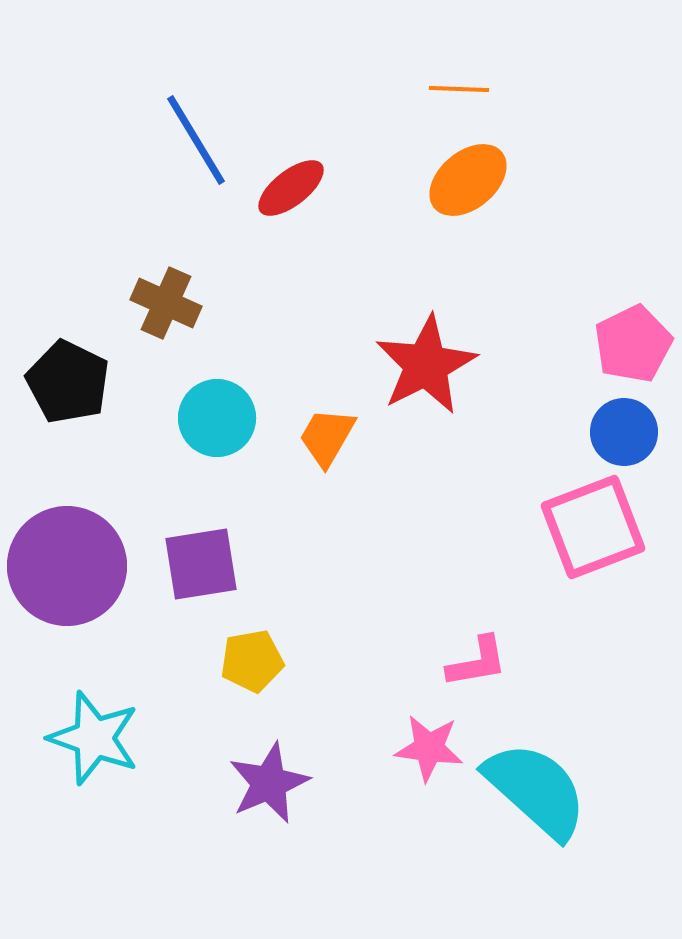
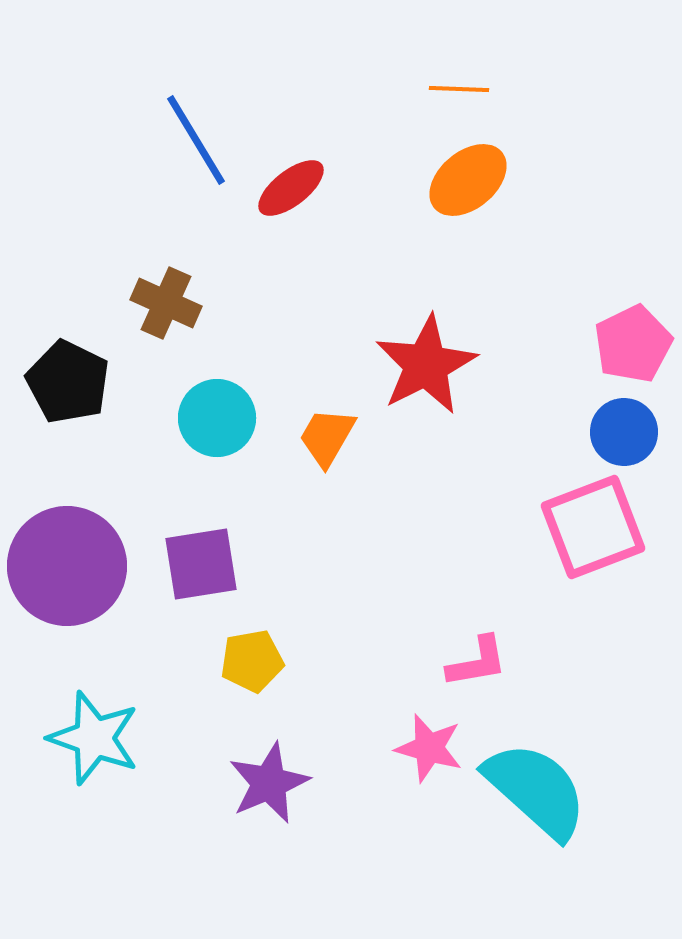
pink star: rotated 8 degrees clockwise
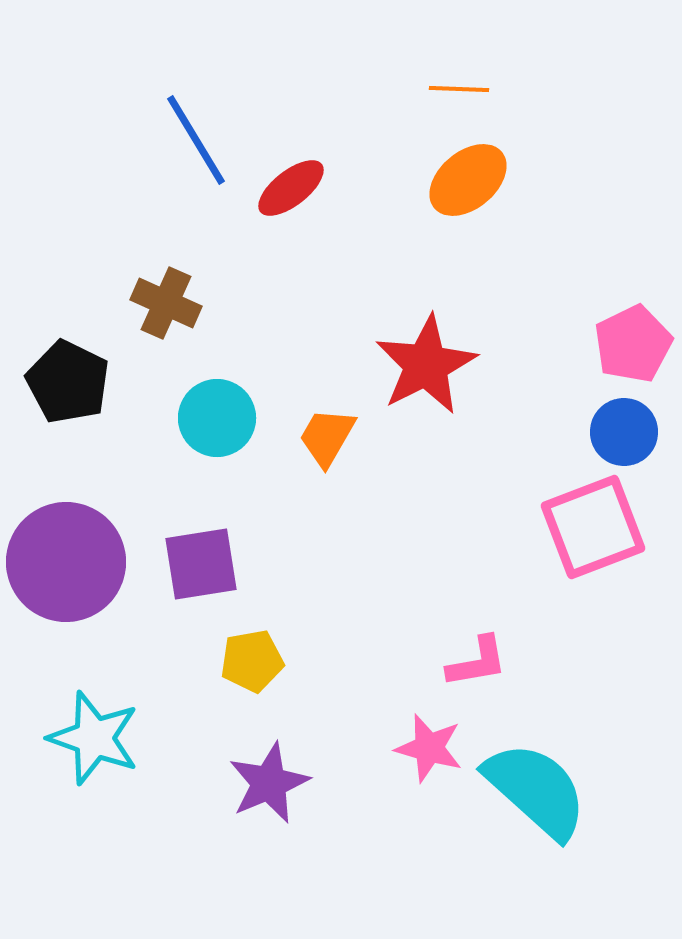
purple circle: moved 1 px left, 4 px up
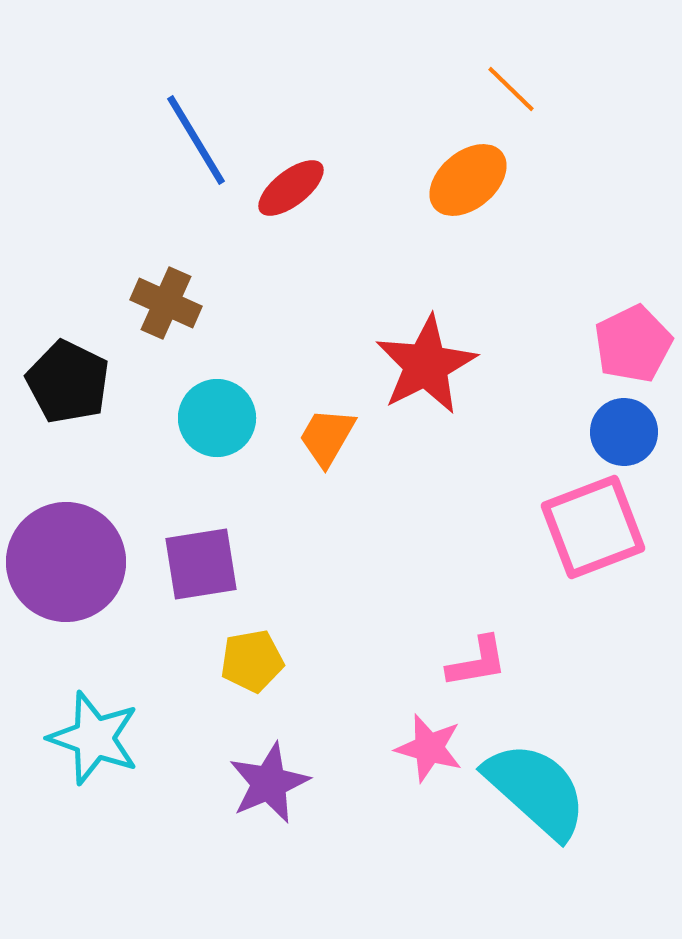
orange line: moved 52 px right; rotated 42 degrees clockwise
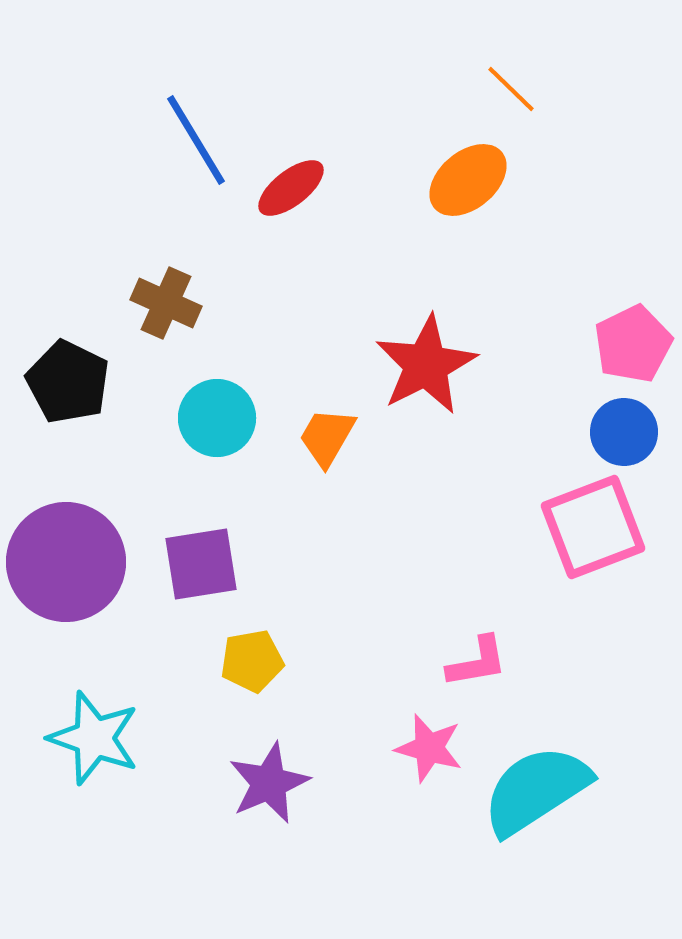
cyan semicircle: rotated 75 degrees counterclockwise
